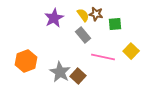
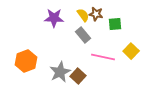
purple star: rotated 30 degrees clockwise
gray star: rotated 15 degrees clockwise
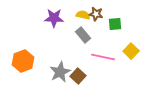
yellow semicircle: rotated 40 degrees counterclockwise
orange hexagon: moved 3 px left
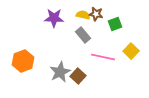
green square: rotated 16 degrees counterclockwise
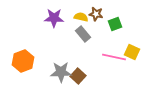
yellow semicircle: moved 2 px left, 2 px down
gray rectangle: moved 1 px up
yellow square: moved 1 px right, 1 px down; rotated 21 degrees counterclockwise
pink line: moved 11 px right
gray star: moved 1 px right; rotated 25 degrees clockwise
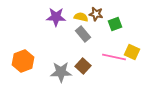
purple star: moved 2 px right, 1 px up
brown square: moved 5 px right, 10 px up
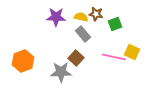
brown square: moved 7 px left, 8 px up
